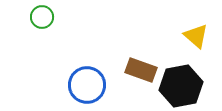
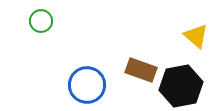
green circle: moved 1 px left, 4 px down
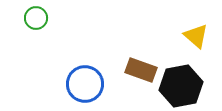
green circle: moved 5 px left, 3 px up
blue circle: moved 2 px left, 1 px up
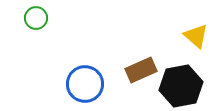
brown rectangle: rotated 44 degrees counterclockwise
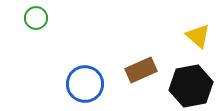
yellow triangle: moved 2 px right
black hexagon: moved 10 px right
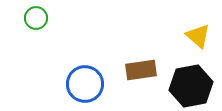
brown rectangle: rotated 16 degrees clockwise
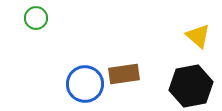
brown rectangle: moved 17 px left, 4 px down
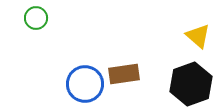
black hexagon: moved 2 px up; rotated 9 degrees counterclockwise
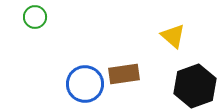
green circle: moved 1 px left, 1 px up
yellow triangle: moved 25 px left
black hexagon: moved 4 px right, 2 px down
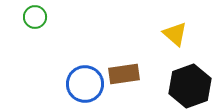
yellow triangle: moved 2 px right, 2 px up
black hexagon: moved 5 px left
